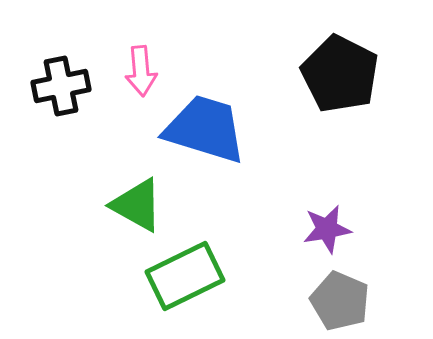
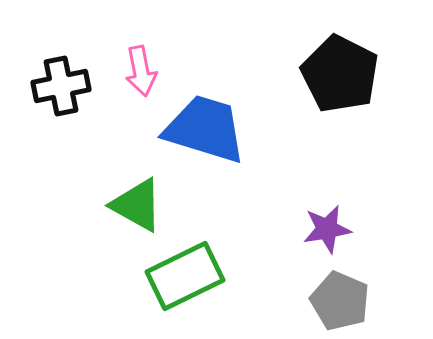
pink arrow: rotated 6 degrees counterclockwise
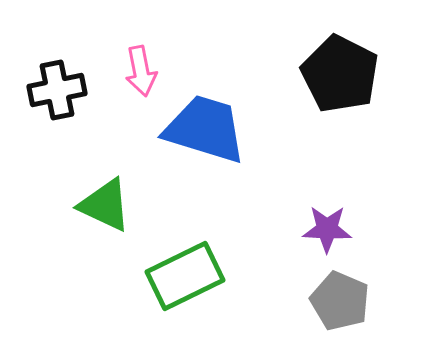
black cross: moved 4 px left, 4 px down
green triangle: moved 32 px left; rotated 4 degrees counterclockwise
purple star: rotated 12 degrees clockwise
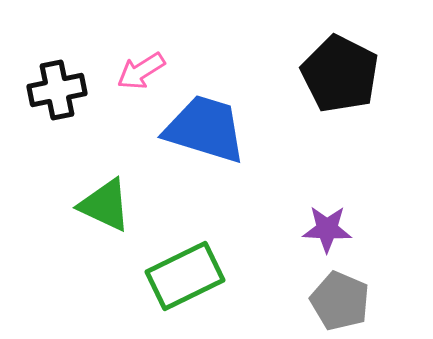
pink arrow: rotated 69 degrees clockwise
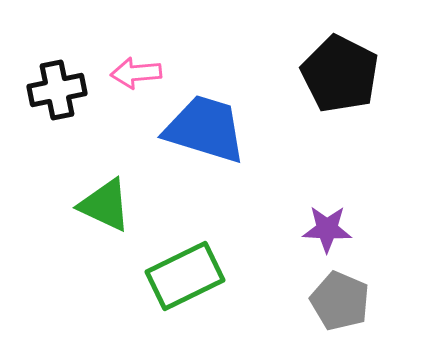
pink arrow: moved 5 px left, 2 px down; rotated 27 degrees clockwise
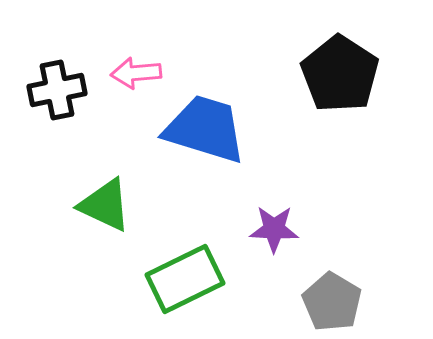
black pentagon: rotated 6 degrees clockwise
purple star: moved 53 px left
green rectangle: moved 3 px down
gray pentagon: moved 8 px left, 1 px down; rotated 8 degrees clockwise
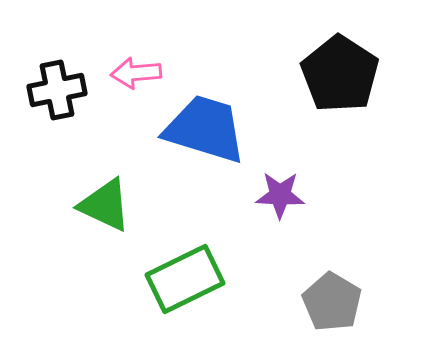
purple star: moved 6 px right, 34 px up
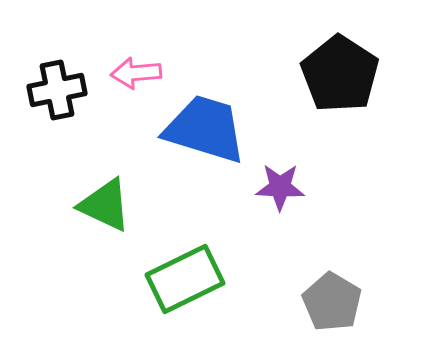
purple star: moved 8 px up
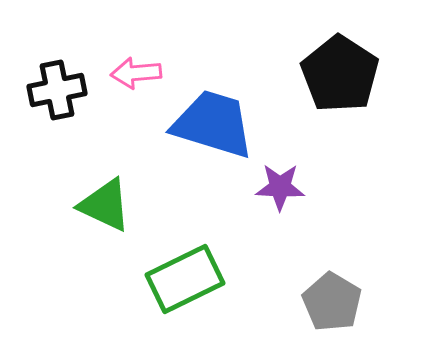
blue trapezoid: moved 8 px right, 5 px up
